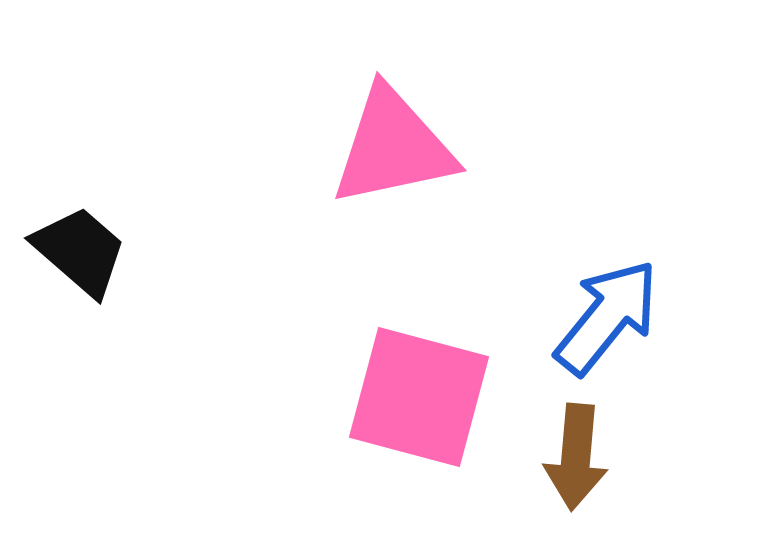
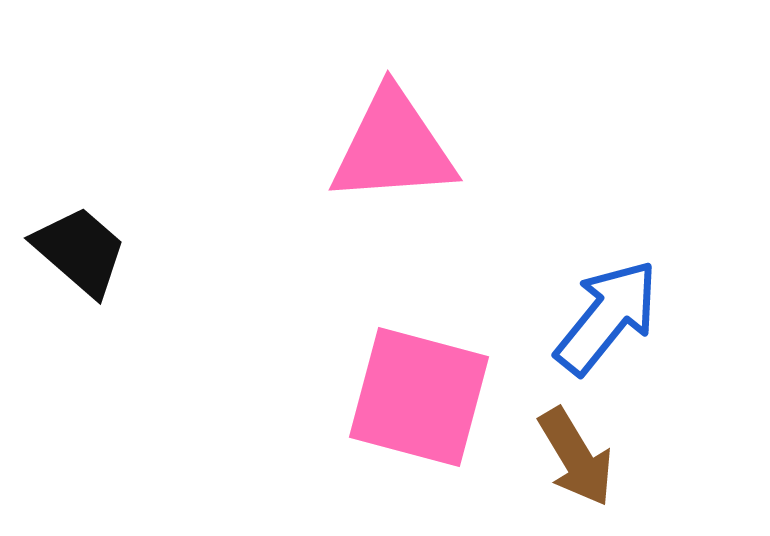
pink triangle: rotated 8 degrees clockwise
brown arrow: rotated 36 degrees counterclockwise
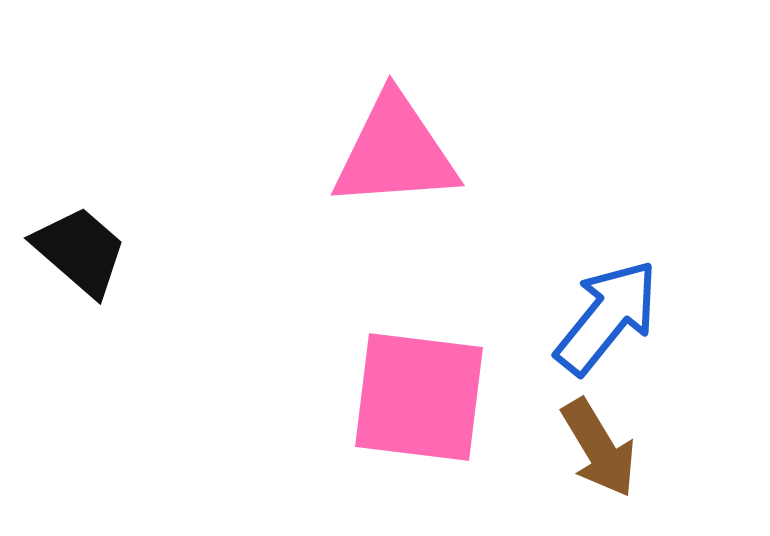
pink triangle: moved 2 px right, 5 px down
pink square: rotated 8 degrees counterclockwise
brown arrow: moved 23 px right, 9 px up
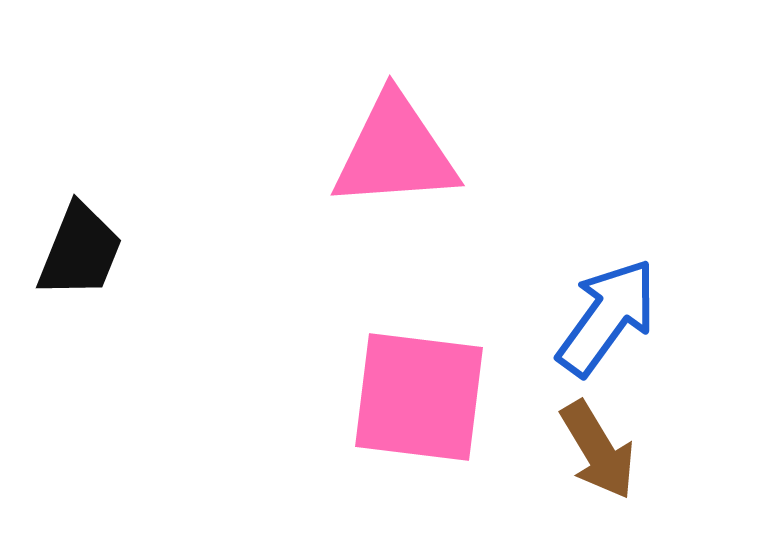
black trapezoid: rotated 71 degrees clockwise
blue arrow: rotated 3 degrees counterclockwise
brown arrow: moved 1 px left, 2 px down
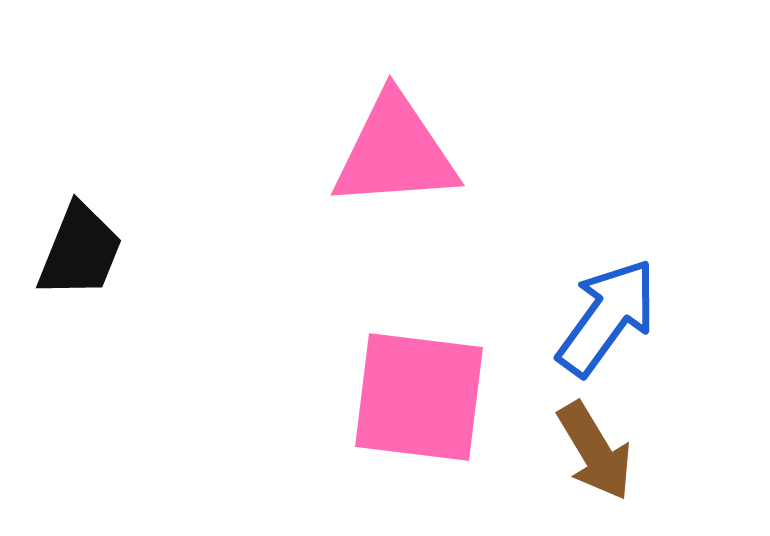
brown arrow: moved 3 px left, 1 px down
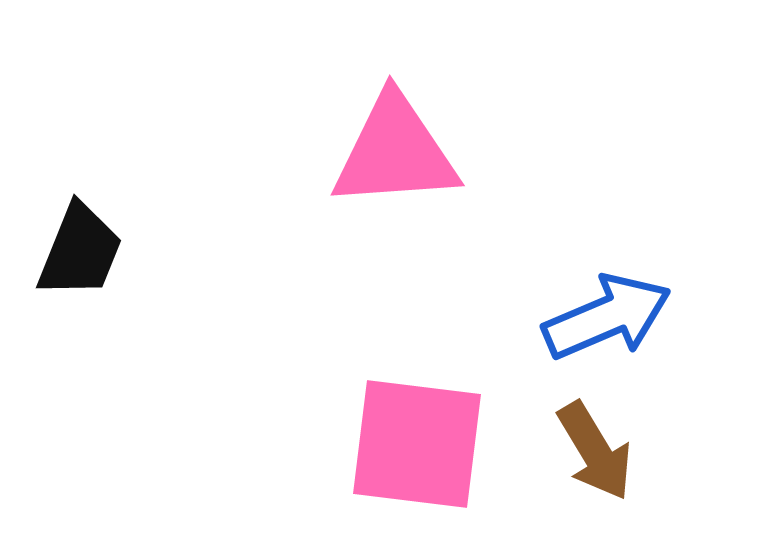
blue arrow: rotated 31 degrees clockwise
pink square: moved 2 px left, 47 px down
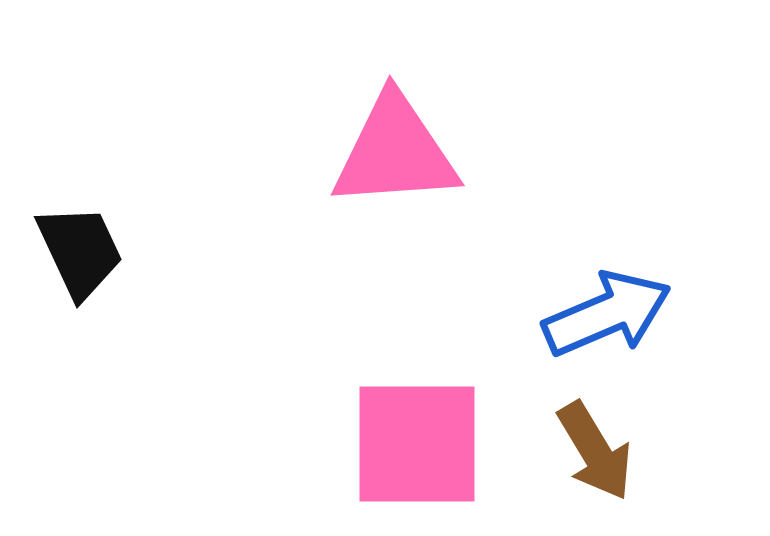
black trapezoid: rotated 47 degrees counterclockwise
blue arrow: moved 3 px up
pink square: rotated 7 degrees counterclockwise
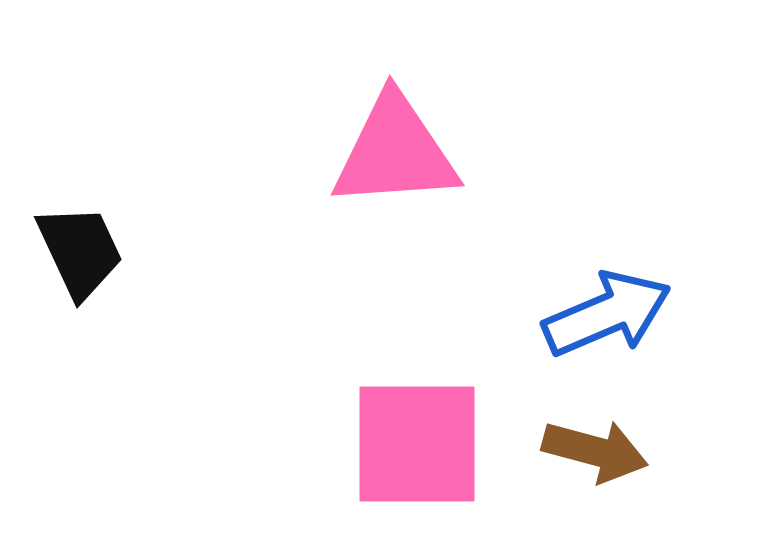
brown arrow: rotated 44 degrees counterclockwise
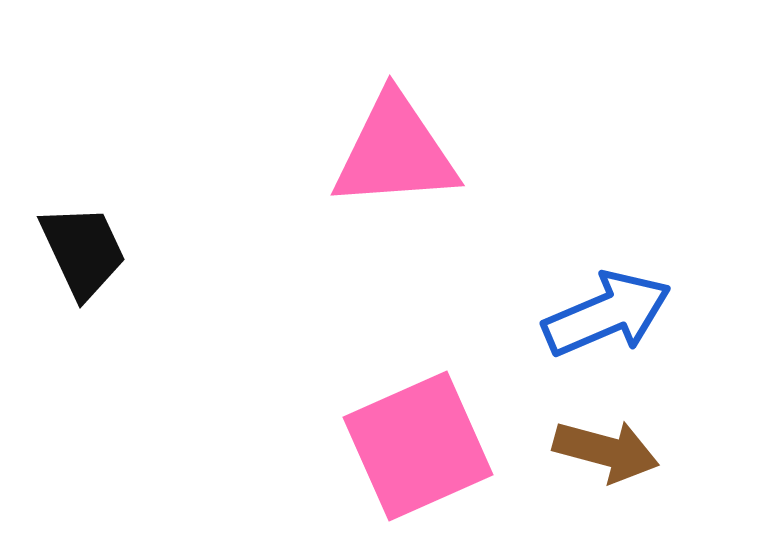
black trapezoid: moved 3 px right
pink square: moved 1 px right, 2 px down; rotated 24 degrees counterclockwise
brown arrow: moved 11 px right
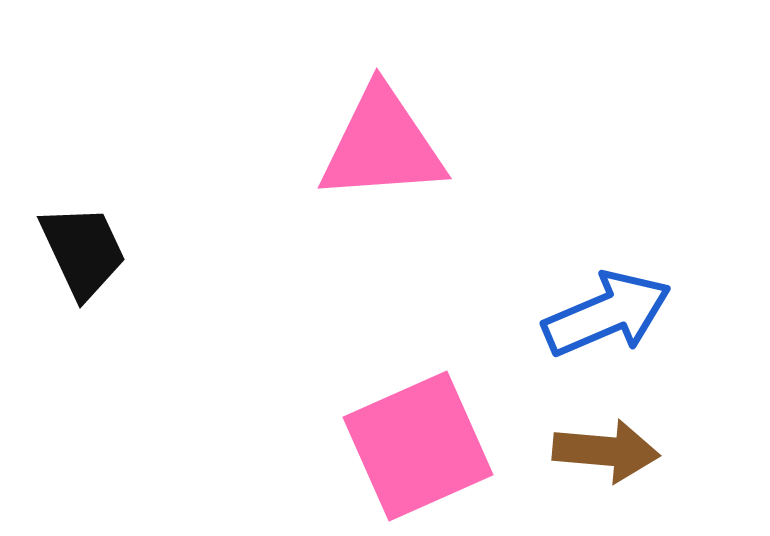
pink triangle: moved 13 px left, 7 px up
brown arrow: rotated 10 degrees counterclockwise
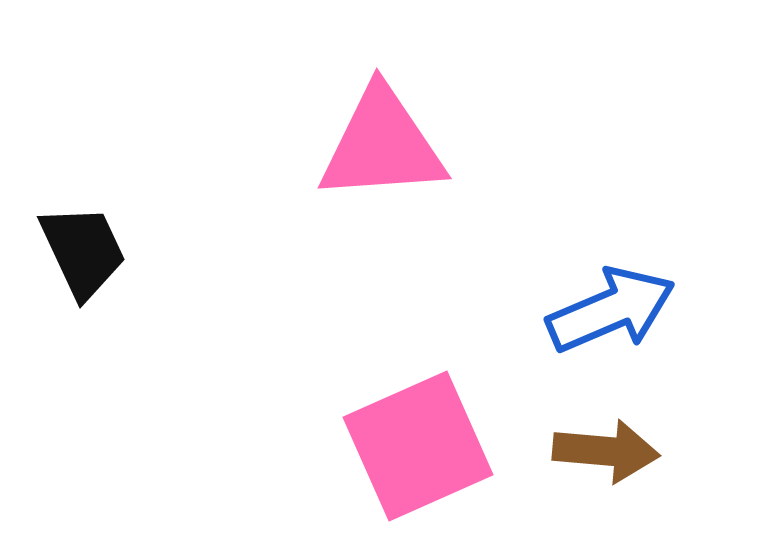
blue arrow: moved 4 px right, 4 px up
